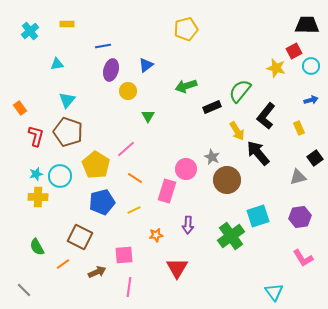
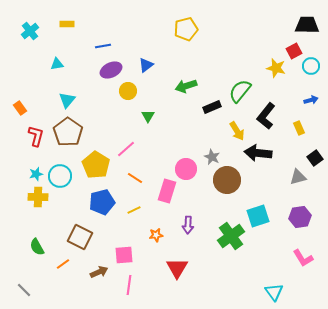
purple ellipse at (111, 70): rotated 50 degrees clockwise
brown pentagon at (68, 132): rotated 16 degrees clockwise
black arrow at (258, 153): rotated 44 degrees counterclockwise
brown arrow at (97, 272): moved 2 px right
pink line at (129, 287): moved 2 px up
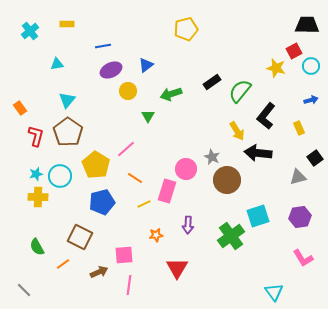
green arrow at (186, 86): moved 15 px left, 8 px down
black rectangle at (212, 107): moved 25 px up; rotated 12 degrees counterclockwise
yellow line at (134, 210): moved 10 px right, 6 px up
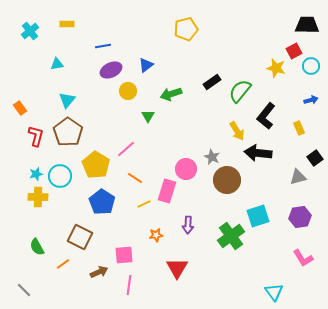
blue pentagon at (102, 202): rotated 25 degrees counterclockwise
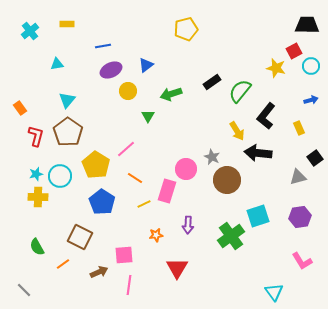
pink L-shape at (303, 258): moved 1 px left, 3 px down
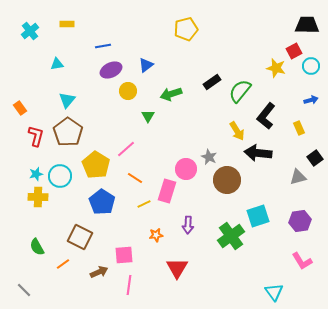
gray star at (212, 157): moved 3 px left
purple hexagon at (300, 217): moved 4 px down
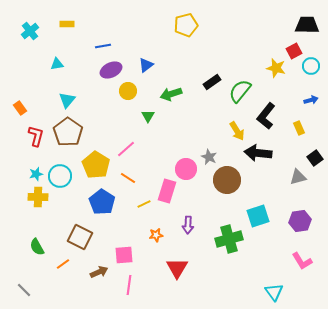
yellow pentagon at (186, 29): moved 4 px up
orange line at (135, 178): moved 7 px left
green cross at (231, 236): moved 2 px left, 3 px down; rotated 20 degrees clockwise
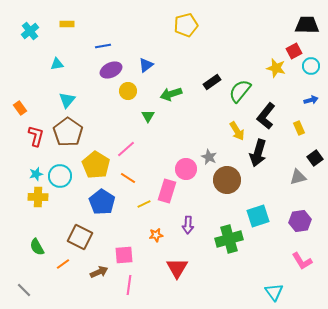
black arrow at (258, 153): rotated 80 degrees counterclockwise
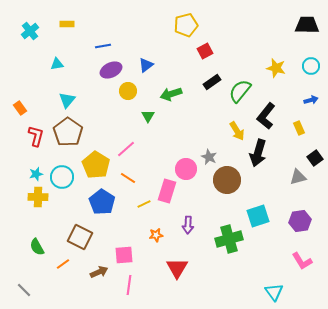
red square at (294, 51): moved 89 px left
cyan circle at (60, 176): moved 2 px right, 1 px down
